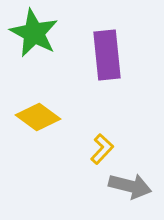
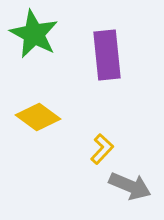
green star: moved 1 px down
gray arrow: rotated 9 degrees clockwise
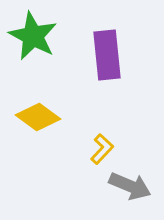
green star: moved 1 px left, 2 px down
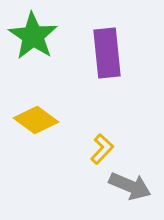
green star: rotated 6 degrees clockwise
purple rectangle: moved 2 px up
yellow diamond: moved 2 px left, 3 px down
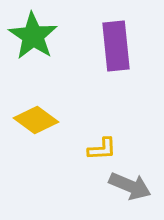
purple rectangle: moved 9 px right, 7 px up
yellow L-shape: rotated 44 degrees clockwise
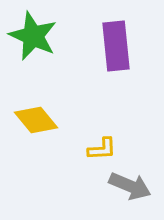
green star: rotated 9 degrees counterclockwise
yellow diamond: rotated 15 degrees clockwise
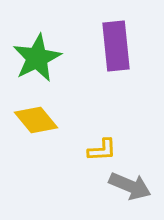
green star: moved 4 px right, 22 px down; rotated 21 degrees clockwise
yellow L-shape: moved 1 px down
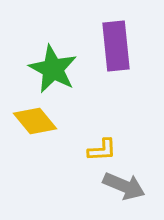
green star: moved 16 px right, 11 px down; rotated 18 degrees counterclockwise
yellow diamond: moved 1 px left, 1 px down
gray arrow: moved 6 px left
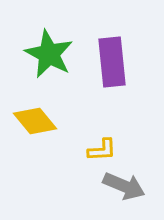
purple rectangle: moved 4 px left, 16 px down
green star: moved 4 px left, 15 px up
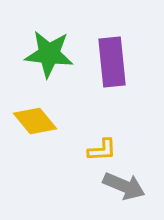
green star: rotated 21 degrees counterclockwise
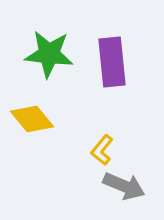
yellow diamond: moved 3 px left, 2 px up
yellow L-shape: rotated 132 degrees clockwise
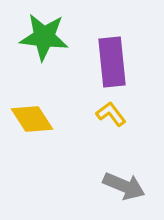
green star: moved 5 px left, 17 px up
yellow diamond: rotated 6 degrees clockwise
yellow L-shape: moved 9 px right, 36 px up; rotated 104 degrees clockwise
